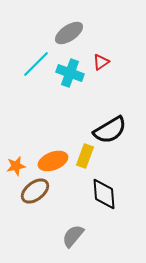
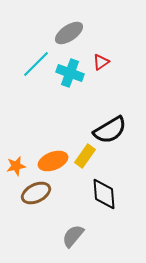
yellow rectangle: rotated 15 degrees clockwise
brown ellipse: moved 1 px right, 2 px down; rotated 12 degrees clockwise
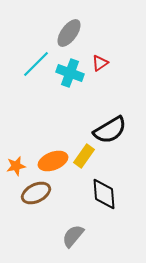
gray ellipse: rotated 20 degrees counterclockwise
red triangle: moved 1 px left, 1 px down
yellow rectangle: moved 1 px left
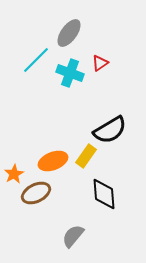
cyan line: moved 4 px up
yellow rectangle: moved 2 px right
orange star: moved 2 px left, 8 px down; rotated 18 degrees counterclockwise
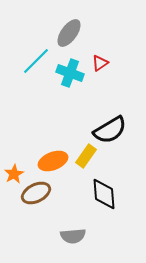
cyan line: moved 1 px down
gray semicircle: rotated 135 degrees counterclockwise
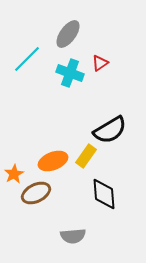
gray ellipse: moved 1 px left, 1 px down
cyan line: moved 9 px left, 2 px up
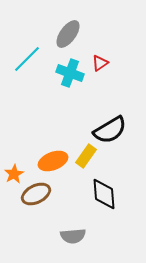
brown ellipse: moved 1 px down
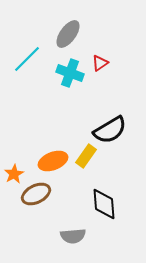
black diamond: moved 10 px down
